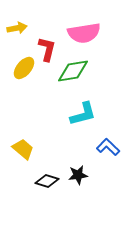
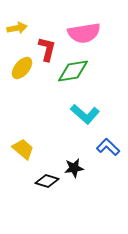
yellow ellipse: moved 2 px left
cyan L-shape: moved 2 px right; rotated 56 degrees clockwise
black star: moved 4 px left, 7 px up
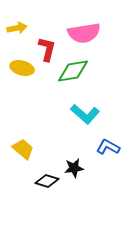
yellow ellipse: rotated 65 degrees clockwise
blue L-shape: rotated 15 degrees counterclockwise
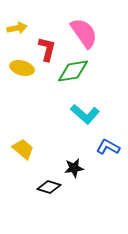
pink semicircle: rotated 116 degrees counterclockwise
black diamond: moved 2 px right, 6 px down
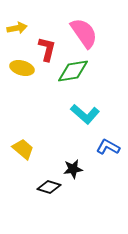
black star: moved 1 px left, 1 px down
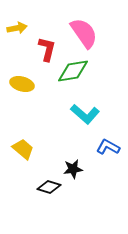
yellow ellipse: moved 16 px down
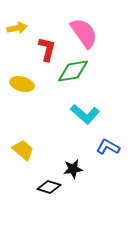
yellow trapezoid: moved 1 px down
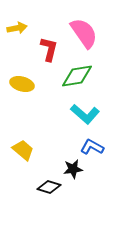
red L-shape: moved 2 px right
green diamond: moved 4 px right, 5 px down
blue L-shape: moved 16 px left
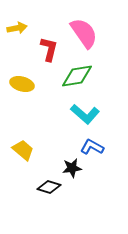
black star: moved 1 px left, 1 px up
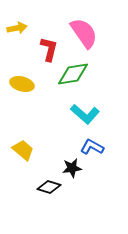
green diamond: moved 4 px left, 2 px up
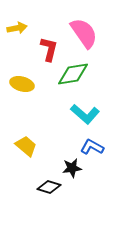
yellow trapezoid: moved 3 px right, 4 px up
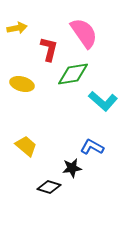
cyan L-shape: moved 18 px right, 13 px up
